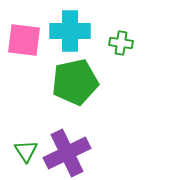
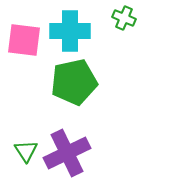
green cross: moved 3 px right, 25 px up; rotated 15 degrees clockwise
green pentagon: moved 1 px left
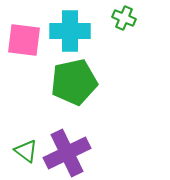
green triangle: rotated 20 degrees counterclockwise
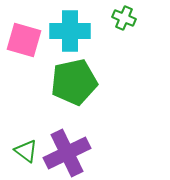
pink square: rotated 9 degrees clockwise
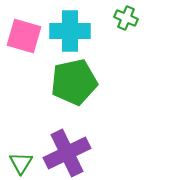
green cross: moved 2 px right
pink square: moved 4 px up
green triangle: moved 5 px left, 12 px down; rotated 25 degrees clockwise
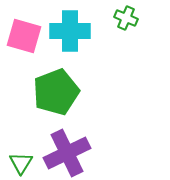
green pentagon: moved 18 px left, 10 px down; rotated 9 degrees counterclockwise
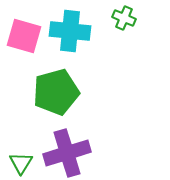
green cross: moved 2 px left
cyan cross: rotated 6 degrees clockwise
green pentagon: rotated 6 degrees clockwise
purple cross: rotated 9 degrees clockwise
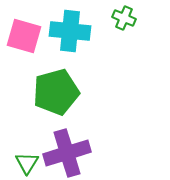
green triangle: moved 6 px right
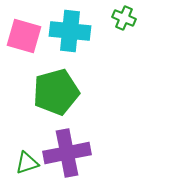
purple cross: rotated 6 degrees clockwise
green triangle: rotated 40 degrees clockwise
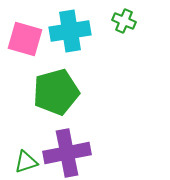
green cross: moved 3 px down
cyan cross: rotated 15 degrees counterclockwise
pink square: moved 1 px right, 3 px down
green triangle: moved 1 px left, 1 px up
